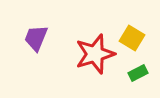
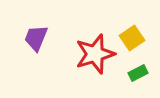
yellow square: rotated 25 degrees clockwise
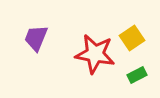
red star: rotated 27 degrees clockwise
green rectangle: moved 1 px left, 2 px down
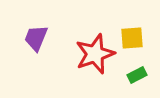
yellow square: rotated 30 degrees clockwise
red star: rotated 30 degrees counterclockwise
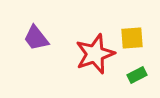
purple trapezoid: rotated 60 degrees counterclockwise
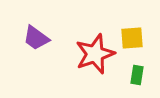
purple trapezoid: rotated 16 degrees counterclockwise
green rectangle: rotated 54 degrees counterclockwise
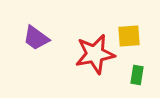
yellow square: moved 3 px left, 2 px up
red star: rotated 9 degrees clockwise
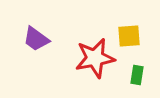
purple trapezoid: moved 1 px down
red star: moved 4 px down
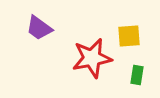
purple trapezoid: moved 3 px right, 11 px up
red star: moved 3 px left
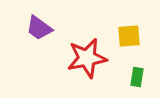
red star: moved 5 px left
green rectangle: moved 2 px down
